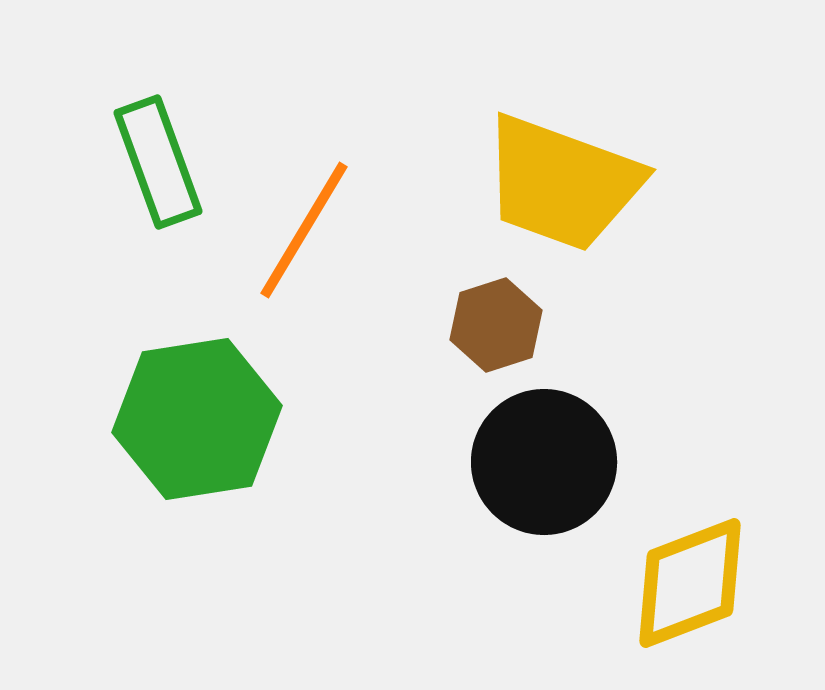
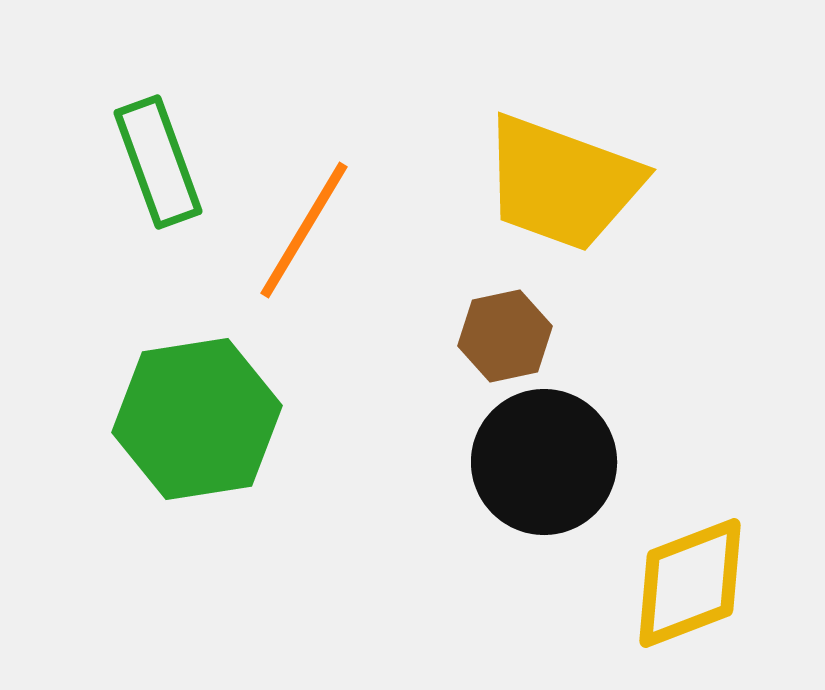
brown hexagon: moved 9 px right, 11 px down; rotated 6 degrees clockwise
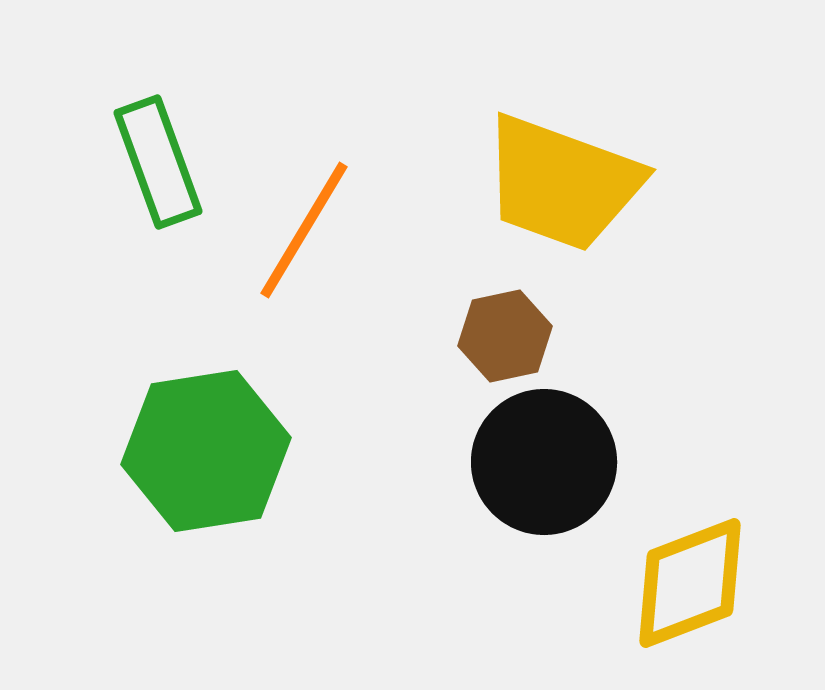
green hexagon: moved 9 px right, 32 px down
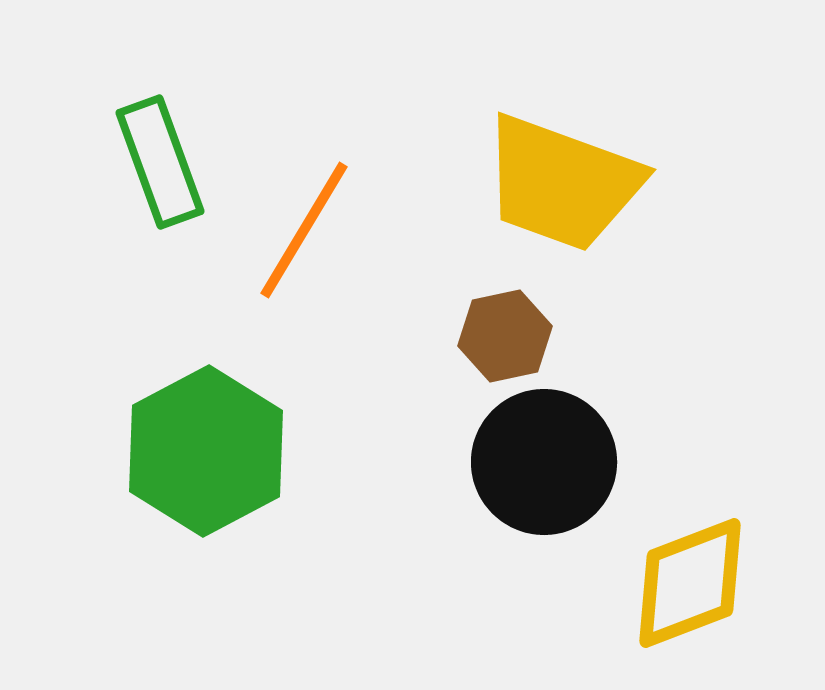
green rectangle: moved 2 px right
green hexagon: rotated 19 degrees counterclockwise
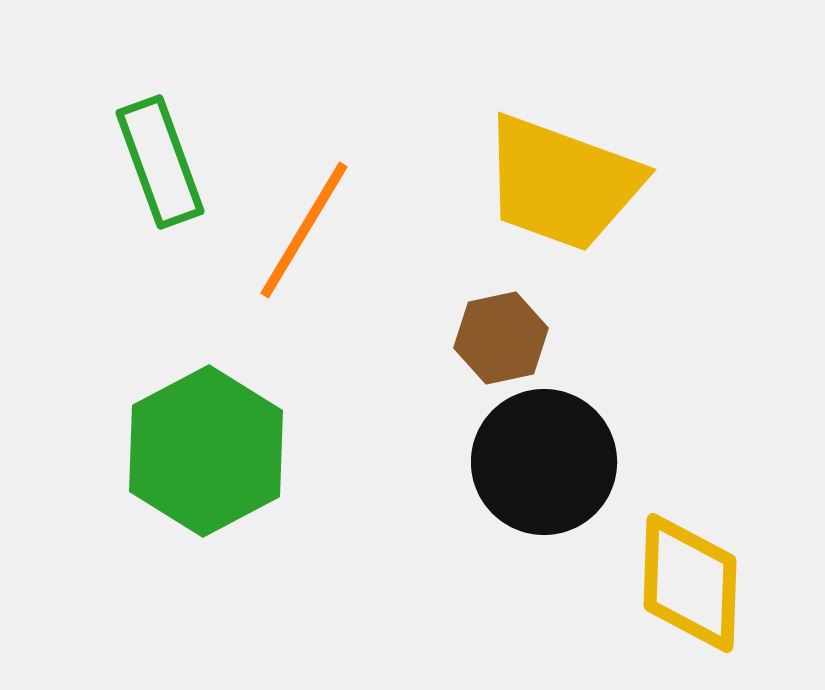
brown hexagon: moved 4 px left, 2 px down
yellow diamond: rotated 67 degrees counterclockwise
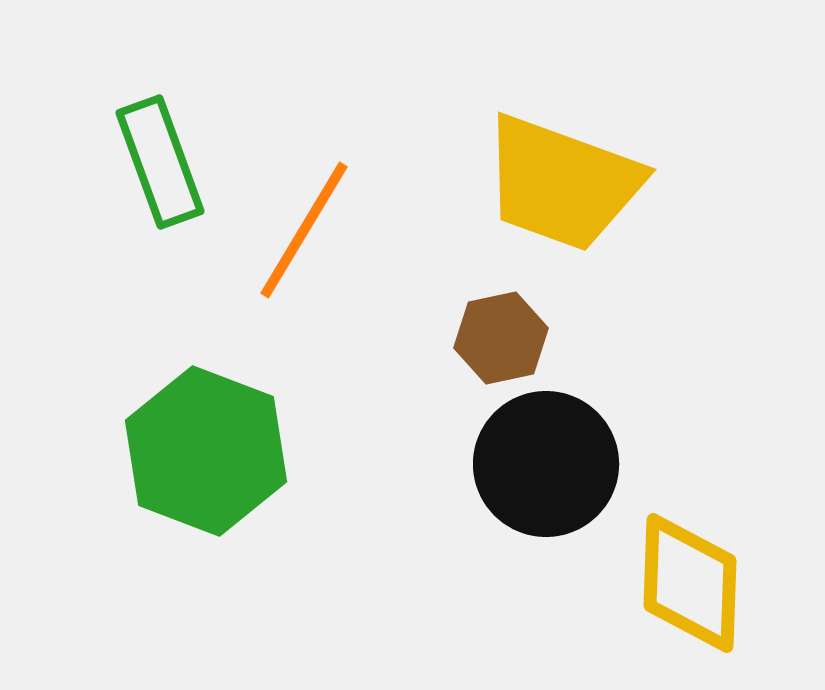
green hexagon: rotated 11 degrees counterclockwise
black circle: moved 2 px right, 2 px down
